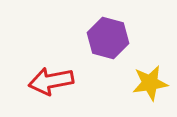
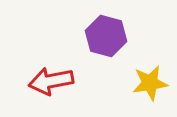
purple hexagon: moved 2 px left, 2 px up
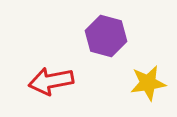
yellow star: moved 2 px left
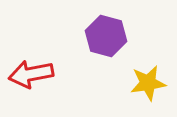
red arrow: moved 20 px left, 7 px up
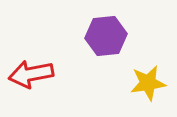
purple hexagon: rotated 21 degrees counterclockwise
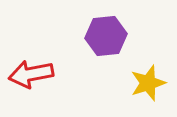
yellow star: rotated 9 degrees counterclockwise
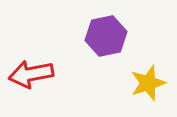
purple hexagon: rotated 6 degrees counterclockwise
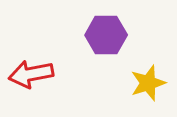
purple hexagon: moved 1 px up; rotated 12 degrees clockwise
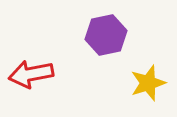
purple hexagon: rotated 12 degrees counterclockwise
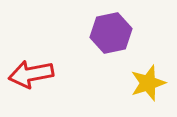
purple hexagon: moved 5 px right, 2 px up
